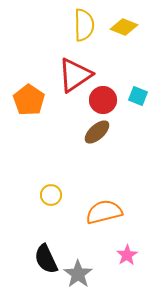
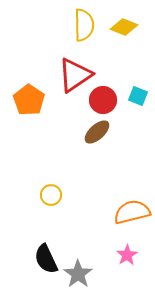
orange semicircle: moved 28 px right
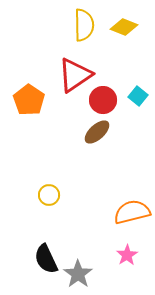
cyan square: rotated 18 degrees clockwise
yellow circle: moved 2 px left
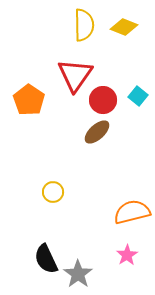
red triangle: rotated 21 degrees counterclockwise
yellow circle: moved 4 px right, 3 px up
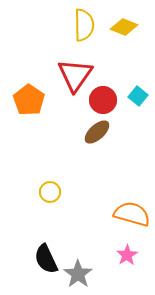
yellow circle: moved 3 px left
orange semicircle: moved 2 px down; rotated 30 degrees clockwise
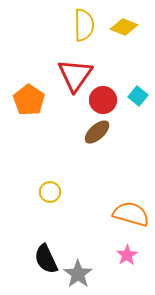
orange semicircle: moved 1 px left
